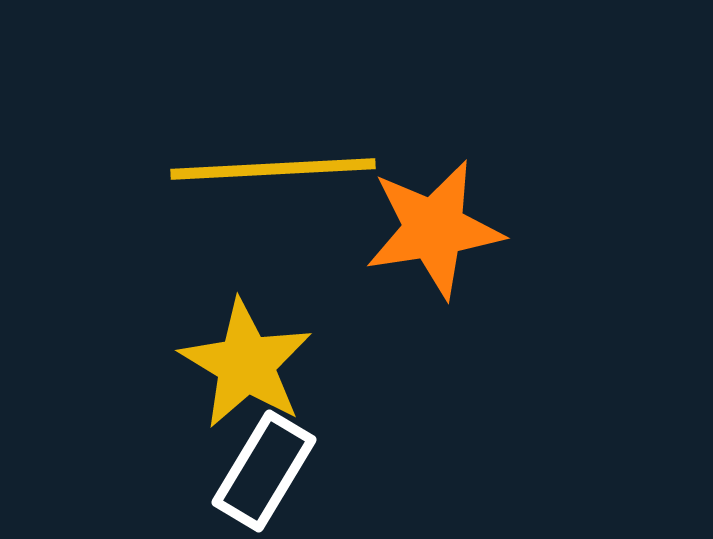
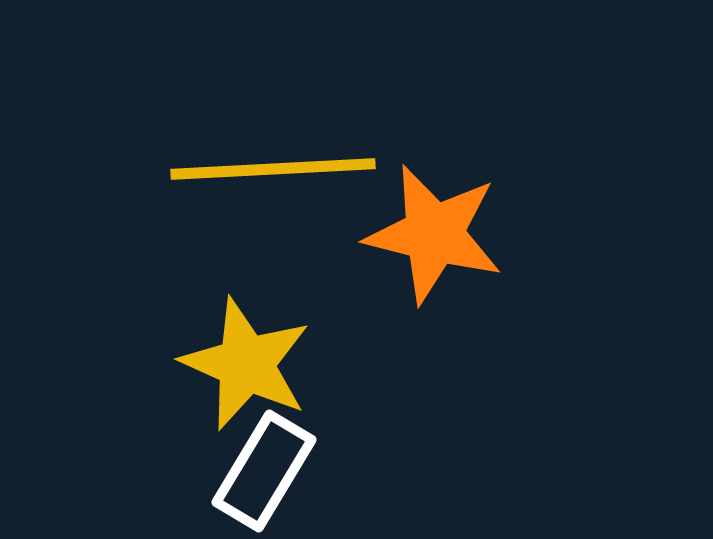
orange star: moved 5 px down; rotated 23 degrees clockwise
yellow star: rotated 7 degrees counterclockwise
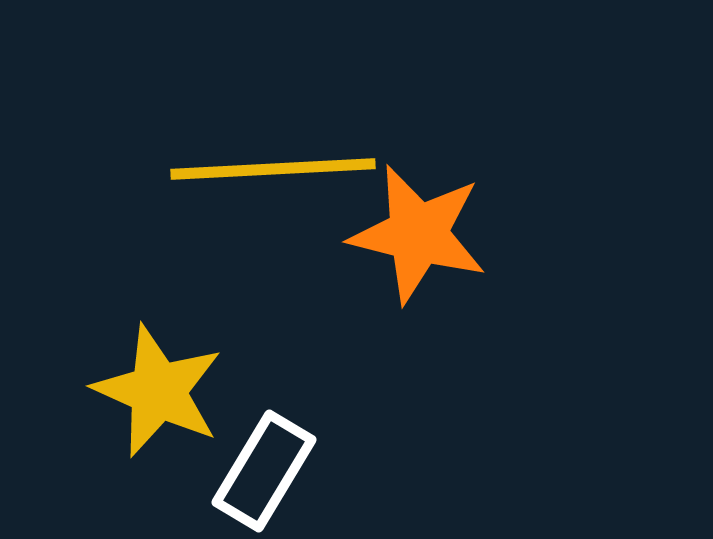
orange star: moved 16 px left
yellow star: moved 88 px left, 27 px down
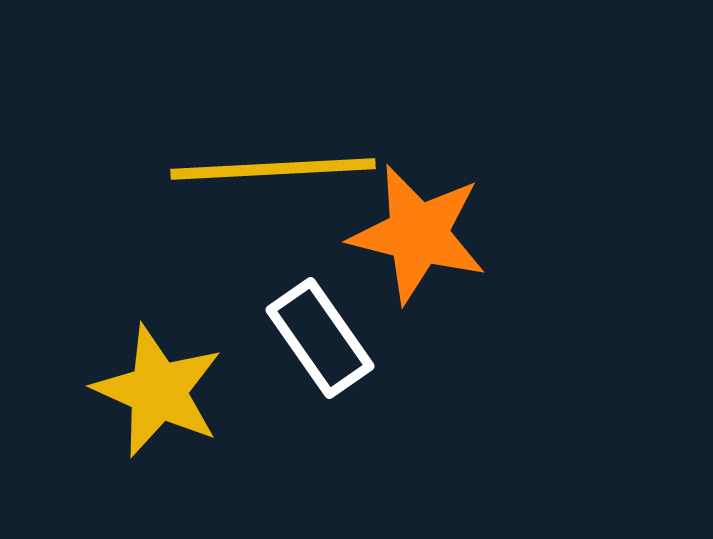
white rectangle: moved 56 px right, 133 px up; rotated 66 degrees counterclockwise
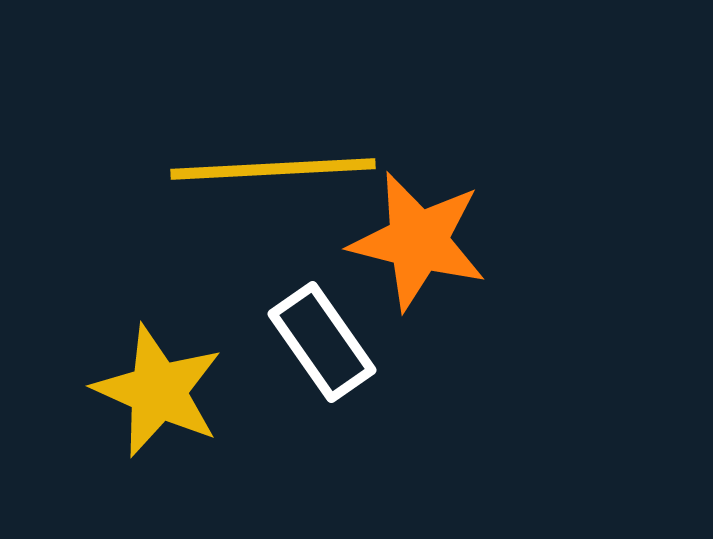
orange star: moved 7 px down
white rectangle: moved 2 px right, 4 px down
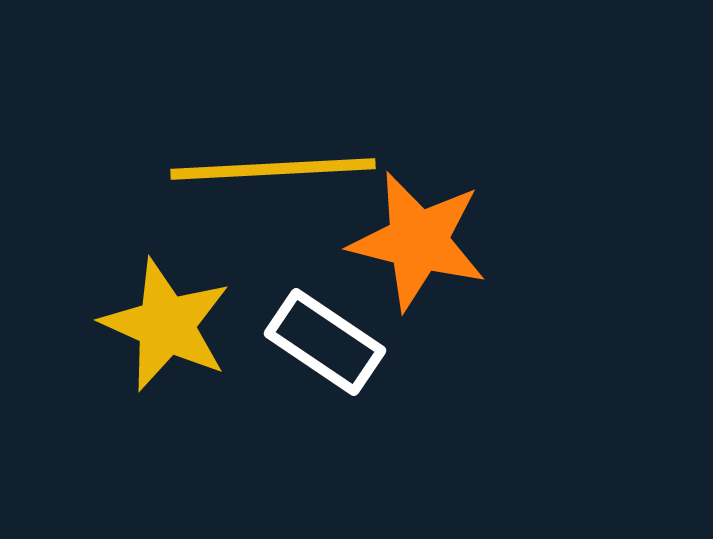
white rectangle: moved 3 px right; rotated 21 degrees counterclockwise
yellow star: moved 8 px right, 66 px up
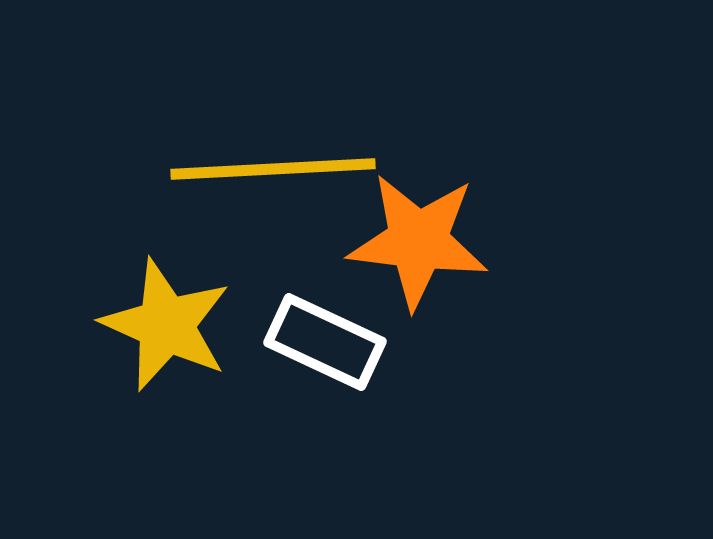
orange star: rotated 7 degrees counterclockwise
white rectangle: rotated 9 degrees counterclockwise
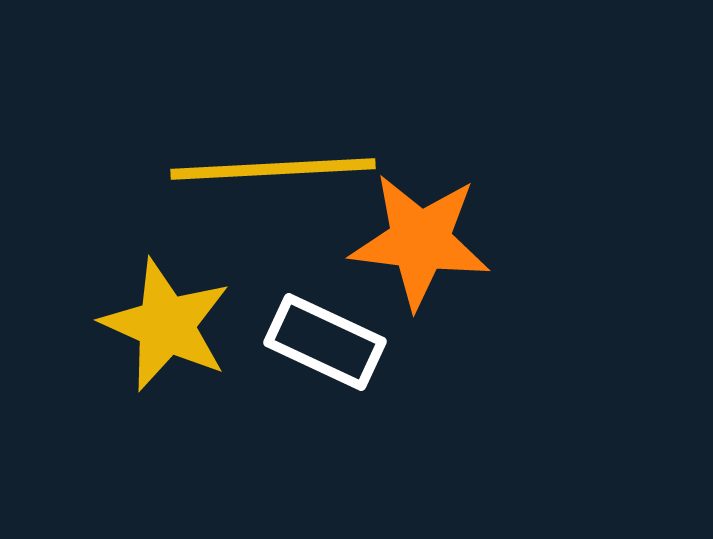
orange star: moved 2 px right
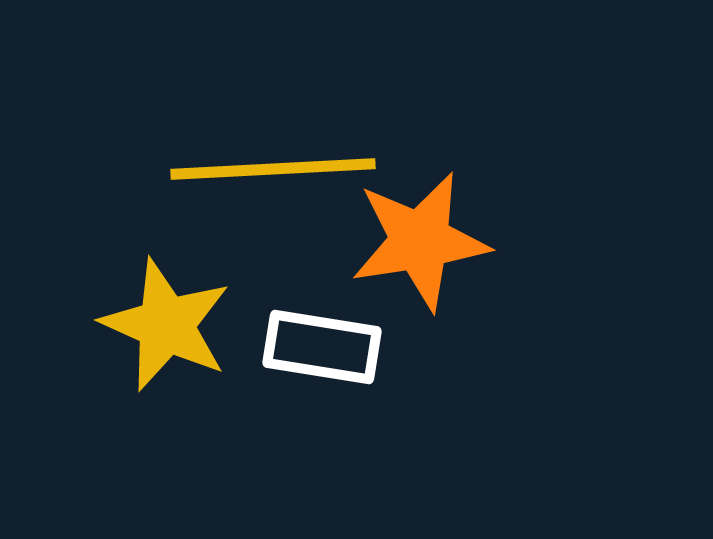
orange star: rotated 16 degrees counterclockwise
white rectangle: moved 3 px left, 5 px down; rotated 16 degrees counterclockwise
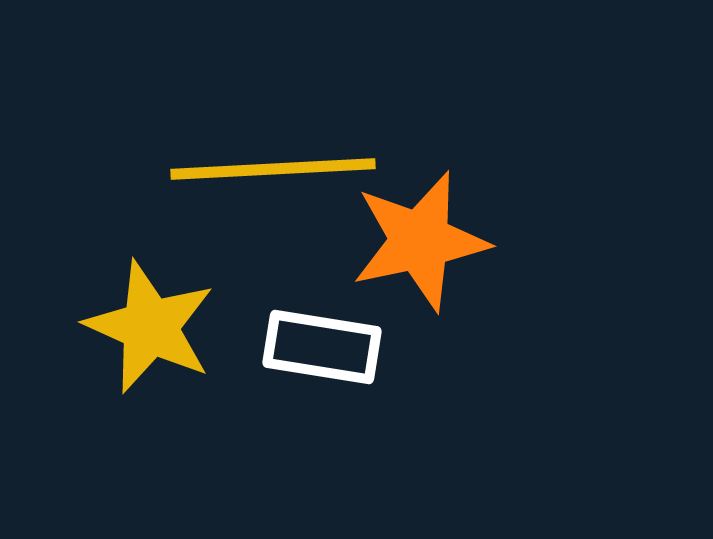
orange star: rotated 3 degrees counterclockwise
yellow star: moved 16 px left, 2 px down
